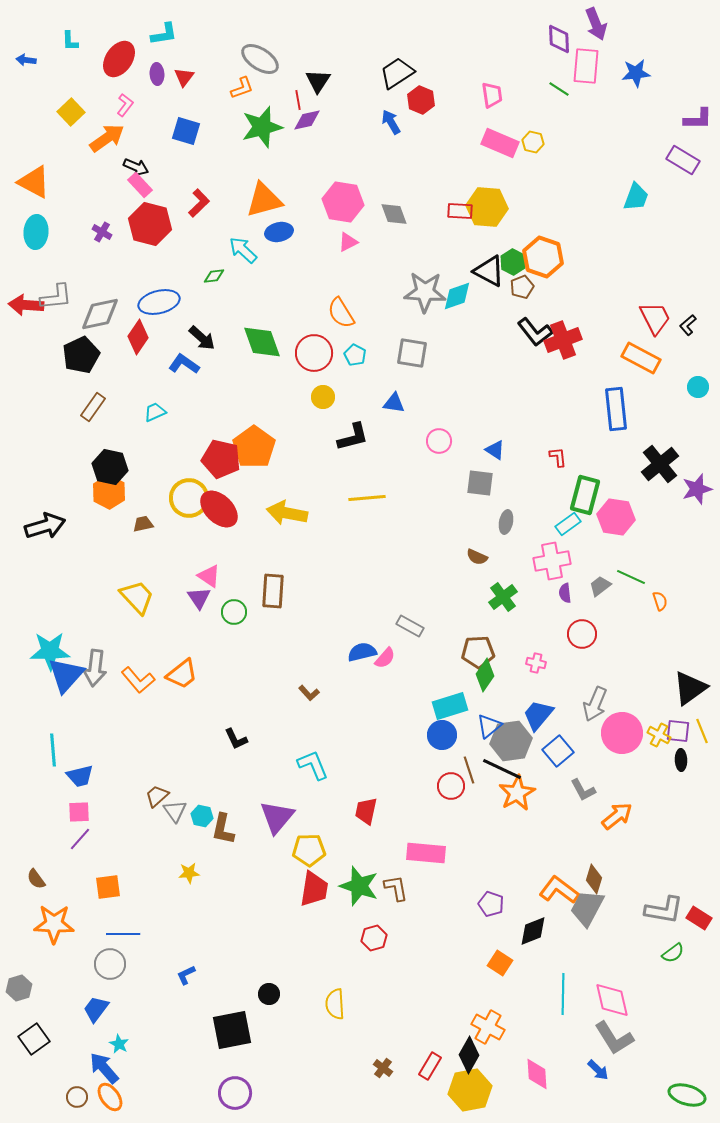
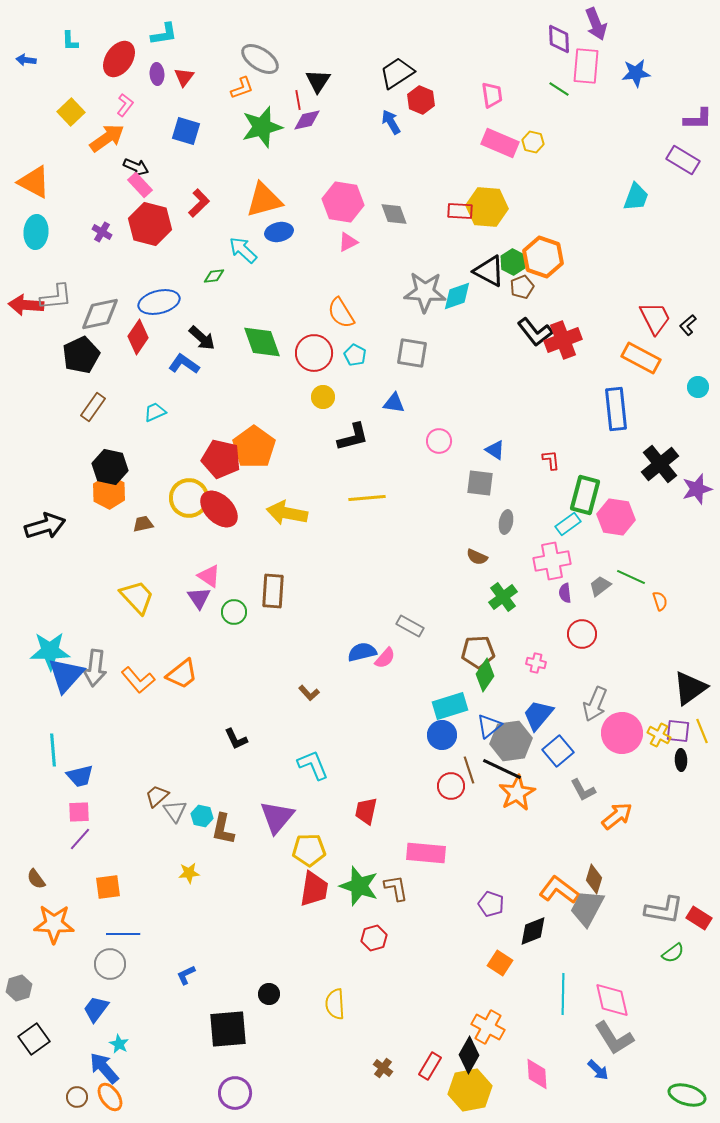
red L-shape at (558, 457): moved 7 px left, 3 px down
black square at (232, 1030): moved 4 px left, 1 px up; rotated 6 degrees clockwise
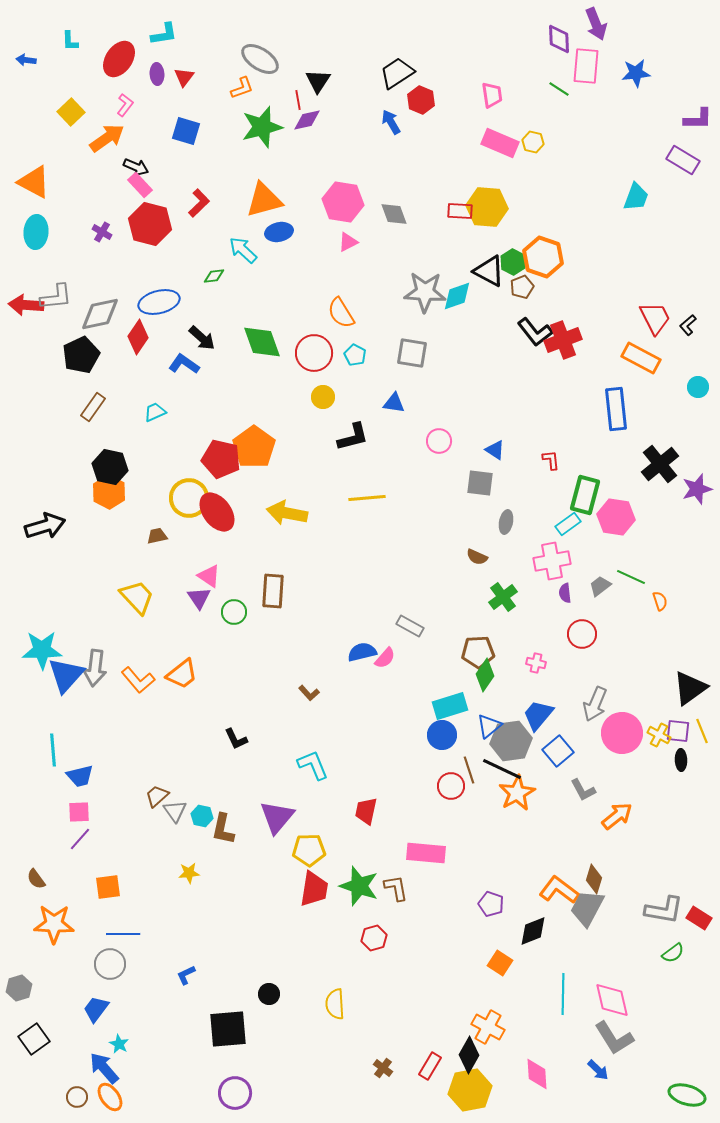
red ellipse at (219, 509): moved 2 px left, 3 px down; rotated 9 degrees clockwise
brown trapezoid at (143, 524): moved 14 px right, 12 px down
cyan star at (50, 651): moved 8 px left, 1 px up
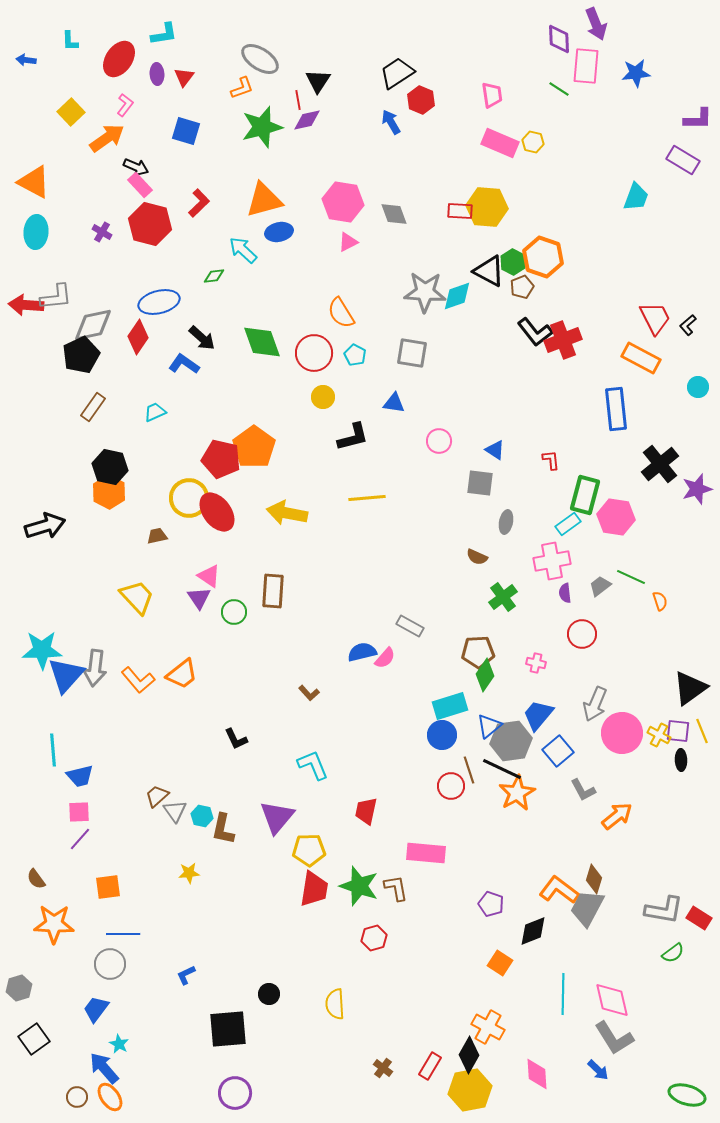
gray diamond at (100, 314): moved 7 px left, 11 px down
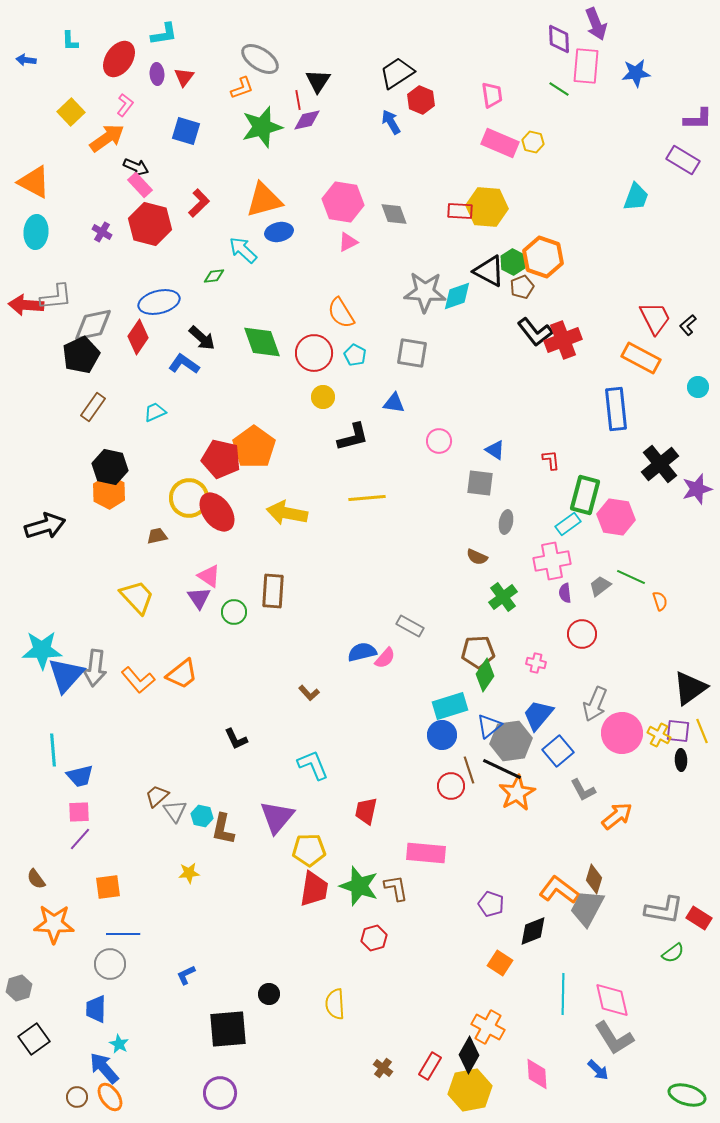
blue trapezoid at (96, 1009): rotated 36 degrees counterclockwise
purple circle at (235, 1093): moved 15 px left
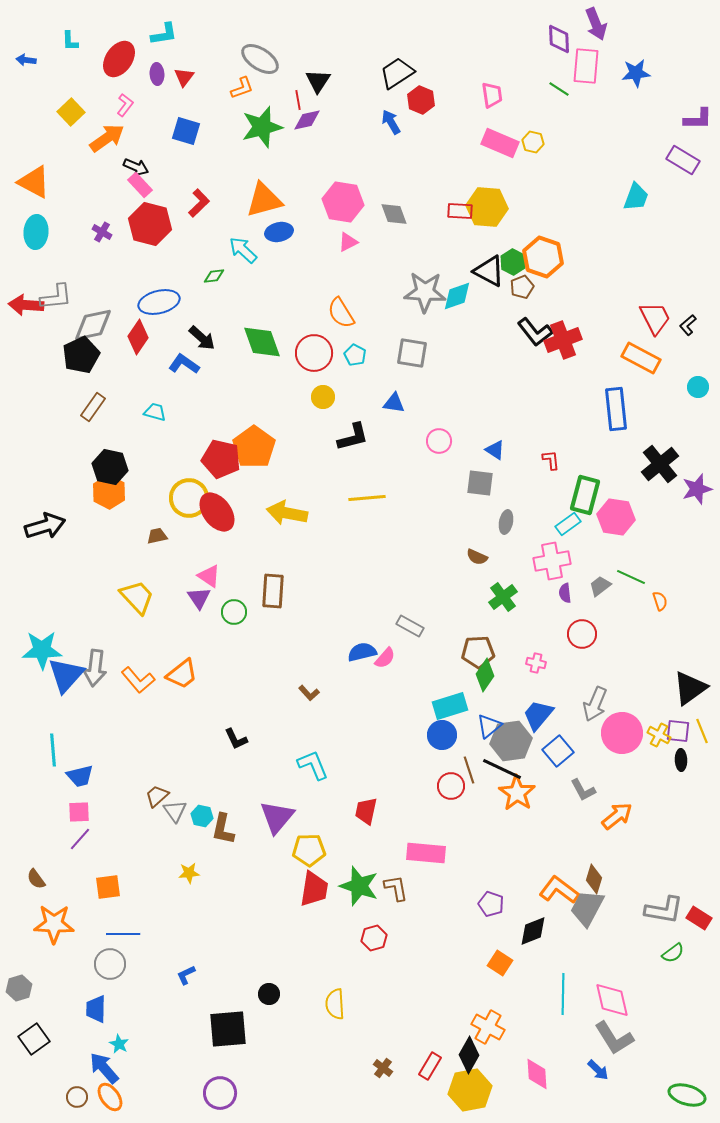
cyan trapezoid at (155, 412): rotated 40 degrees clockwise
orange star at (517, 793): rotated 9 degrees counterclockwise
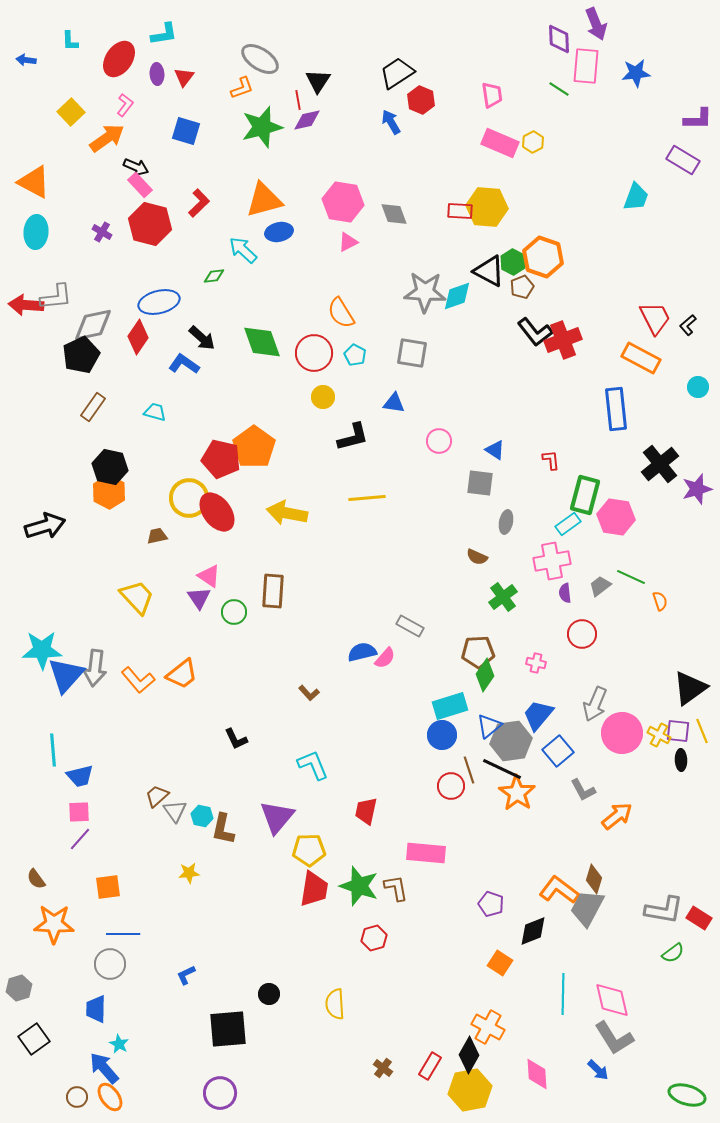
yellow hexagon at (533, 142): rotated 20 degrees clockwise
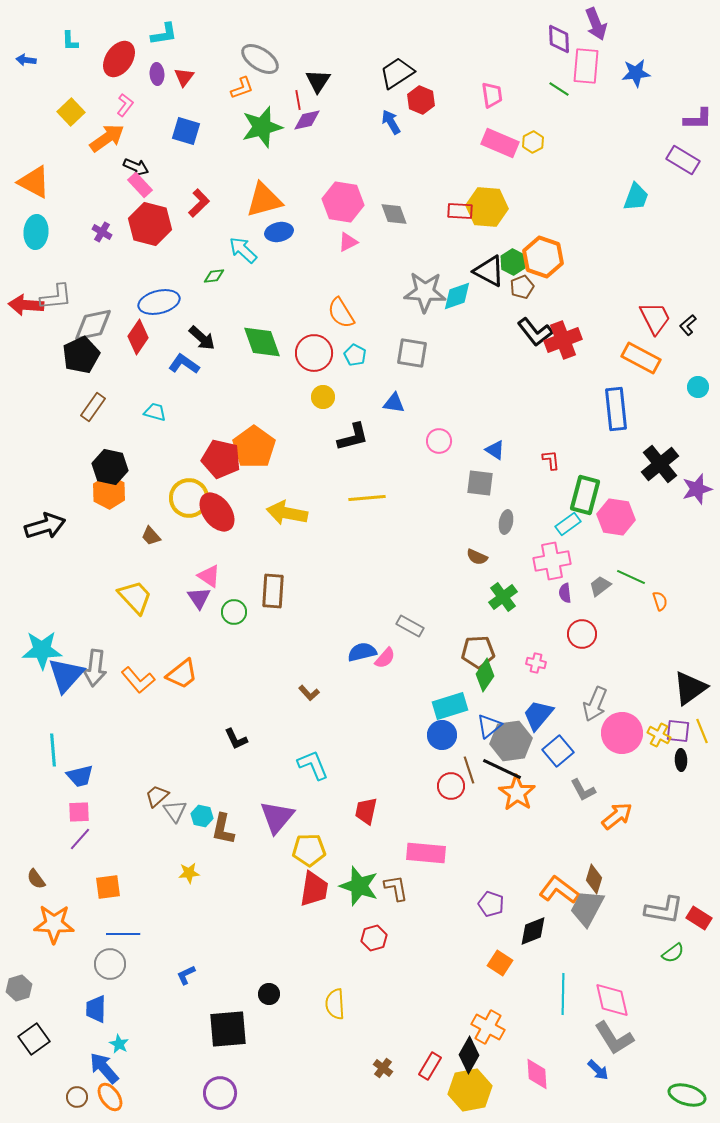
brown trapezoid at (157, 536): moved 6 px left; rotated 120 degrees counterclockwise
yellow trapezoid at (137, 597): moved 2 px left
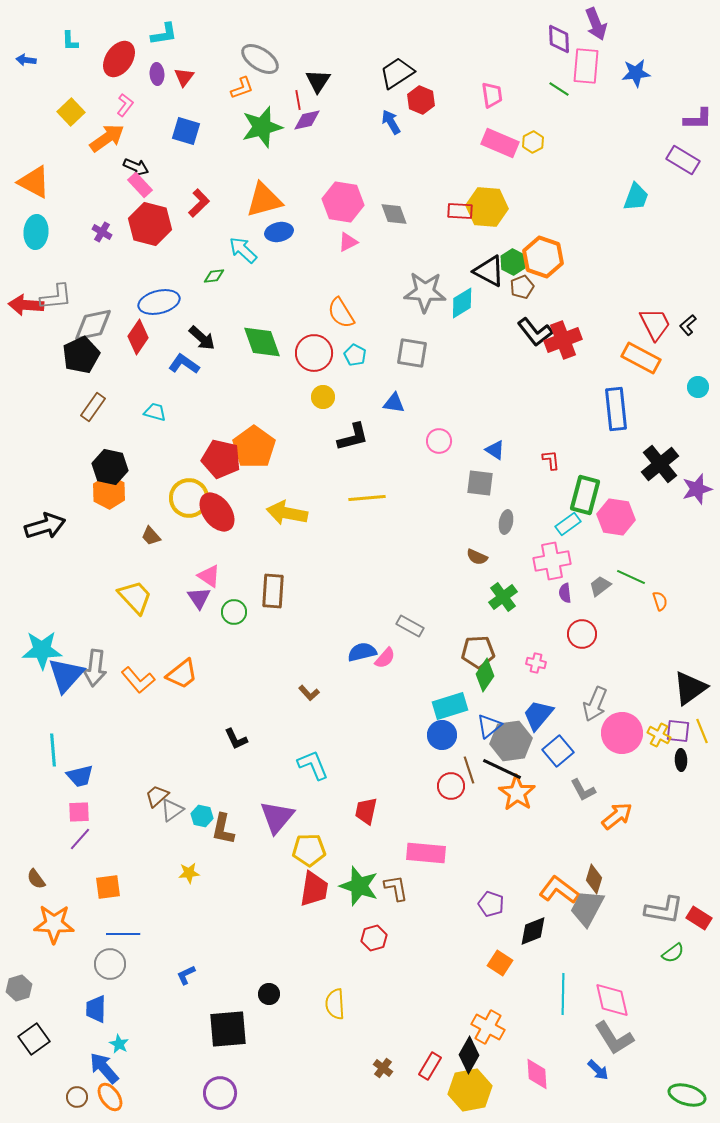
cyan diamond at (457, 296): moved 5 px right, 7 px down; rotated 12 degrees counterclockwise
red trapezoid at (655, 318): moved 6 px down
gray triangle at (175, 811): moved 3 px left, 1 px up; rotated 30 degrees clockwise
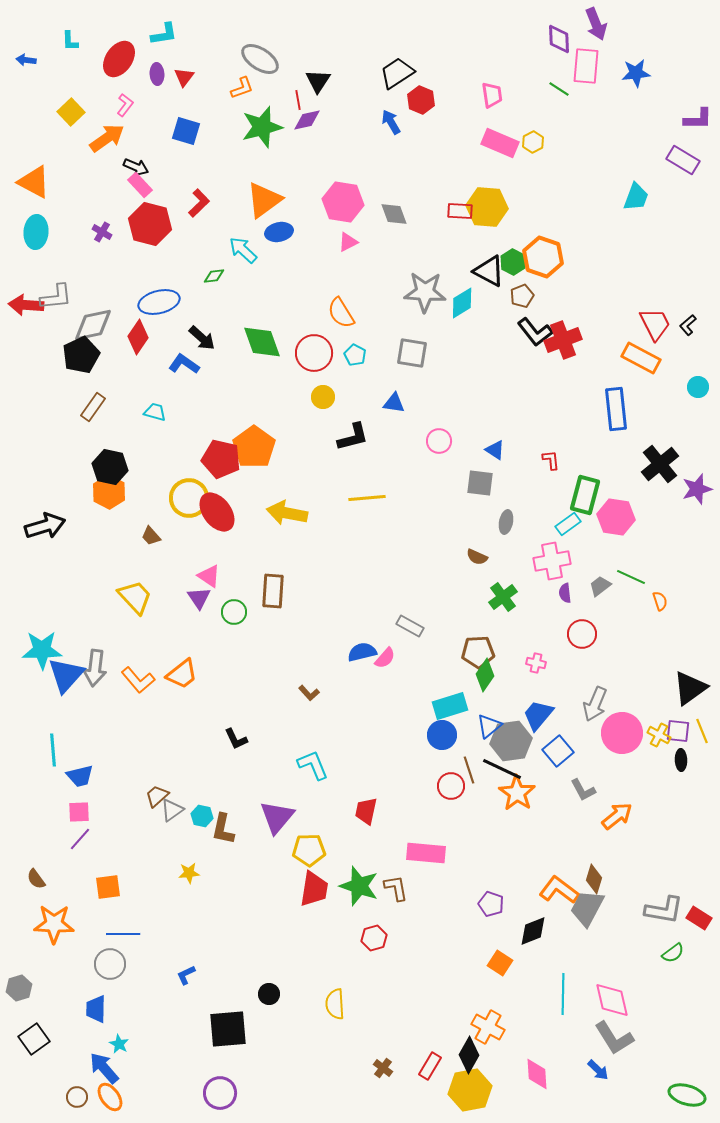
orange triangle at (264, 200): rotated 21 degrees counterclockwise
brown pentagon at (522, 287): moved 9 px down
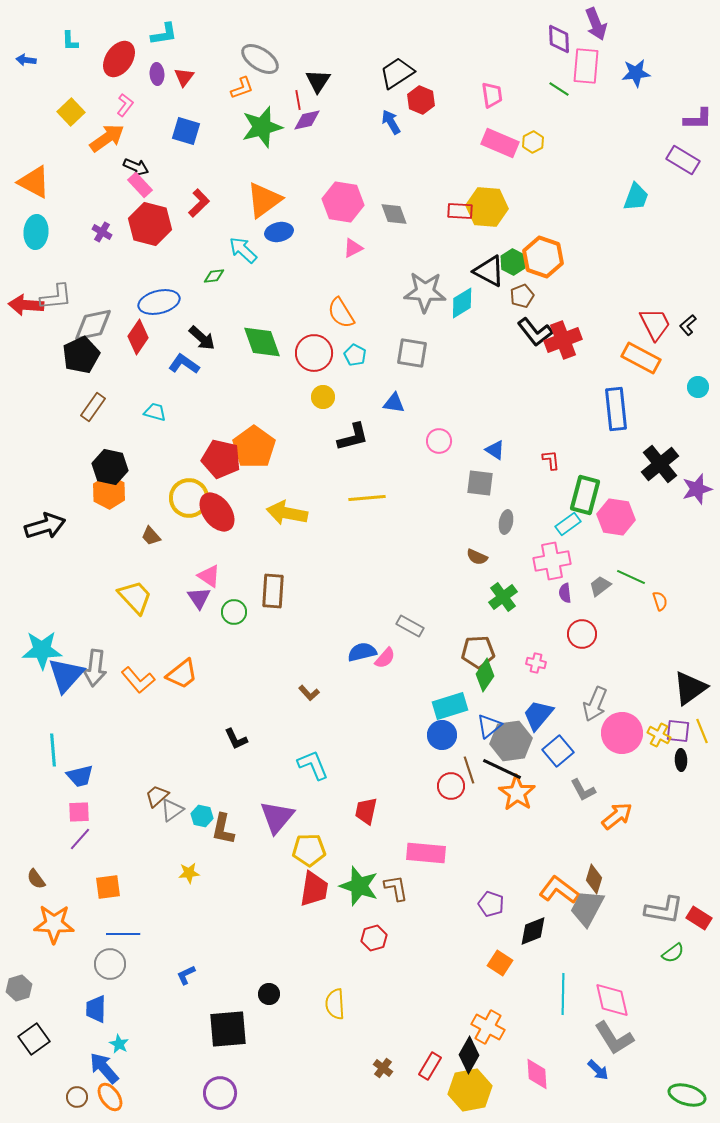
pink triangle at (348, 242): moved 5 px right, 6 px down
